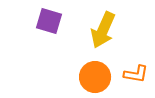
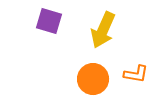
orange circle: moved 2 px left, 2 px down
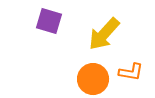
yellow arrow: moved 1 px right, 4 px down; rotated 18 degrees clockwise
orange L-shape: moved 5 px left, 2 px up
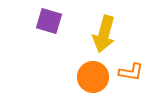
yellow arrow: rotated 27 degrees counterclockwise
orange circle: moved 2 px up
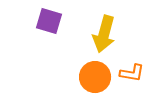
orange L-shape: moved 1 px right, 1 px down
orange circle: moved 2 px right
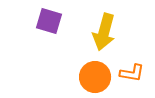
yellow arrow: moved 2 px up
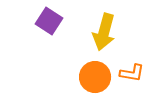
purple square: rotated 16 degrees clockwise
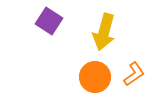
orange L-shape: moved 2 px right, 1 px down; rotated 45 degrees counterclockwise
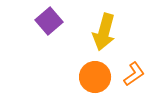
purple square: rotated 16 degrees clockwise
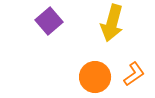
yellow arrow: moved 8 px right, 9 px up
